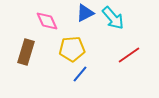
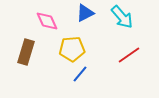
cyan arrow: moved 9 px right, 1 px up
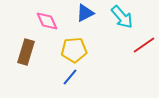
yellow pentagon: moved 2 px right, 1 px down
red line: moved 15 px right, 10 px up
blue line: moved 10 px left, 3 px down
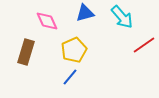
blue triangle: rotated 12 degrees clockwise
yellow pentagon: rotated 20 degrees counterclockwise
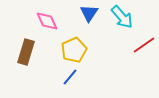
blue triangle: moved 4 px right; rotated 42 degrees counterclockwise
